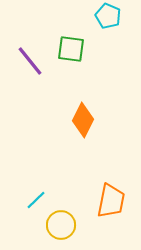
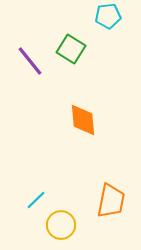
cyan pentagon: rotated 30 degrees counterclockwise
green square: rotated 24 degrees clockwise
orange diamond: rotated 32 degrees counterclockwise
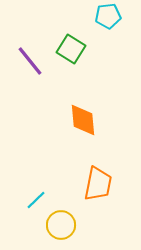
orange trapezoid: moved 13 px left, 17 px up
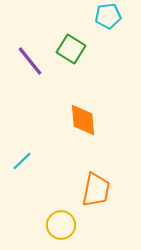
orange trapezoid: moved 2 px left, 6 px down
cyan line: moved 14 px left, 39 px up
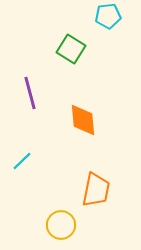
purple line: moved 32 px down; rotated 24 degrees clockwise
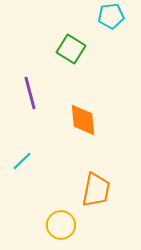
cyan pentagon: moved 3 px right
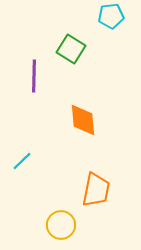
purple line: moved 4 px right, 17 px up; rotated 16 degrees clockwise
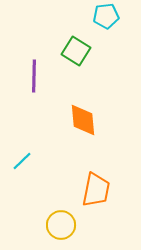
cyan pentagon: moved 5 px left
green square: moved 5 px right, 2 px down
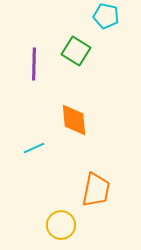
cyan pentagon: rotated 20 degrees clockwise
purple line: moved 12 px up
orange diamond: moved 9 px left
cyan line: moved 12 px right, 13 px up; rotated 20 degrees clockwise
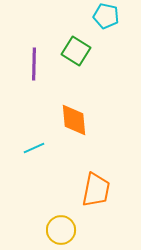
yellow circle: moved 5 px down
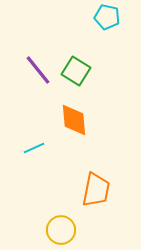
cyan pentagon: moved 1 px right, 1 px down
green square: moved 20 px down
purple line: moved 4 px right, 6 px down; rotated 40 degrees counterclockwise
